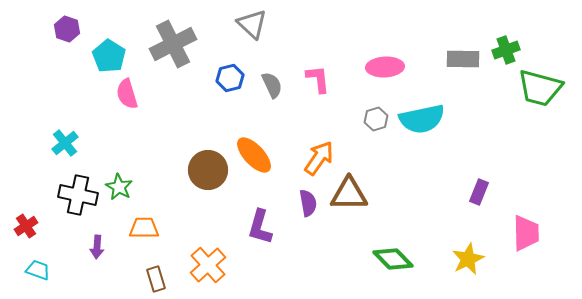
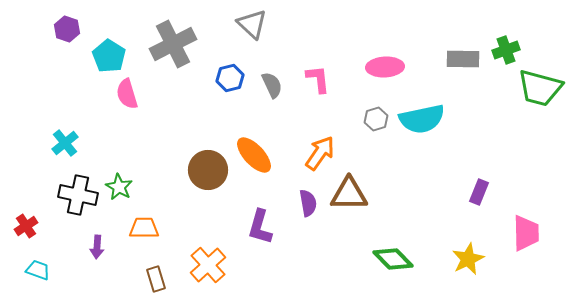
orange arrow: moved 1 px right, 5 px up
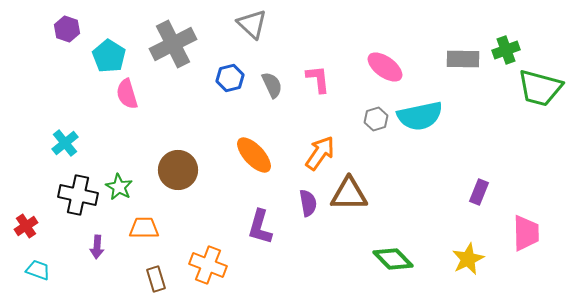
pink ellipse: rotated 39 degrees clockwise
cyan semicircle: moved 2 px left, 3 px up
brown circle: moved 30 px left
orange cross: rotated 27 degrees counterclockwise
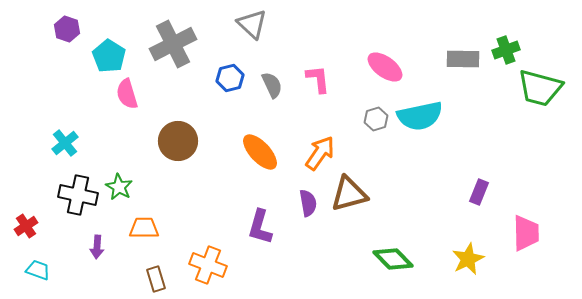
orange ellipse: moved 6 px right, 3 px up
brown circle: moved 29 px up
brown triangle: rotated 15 degrees counterclockwise
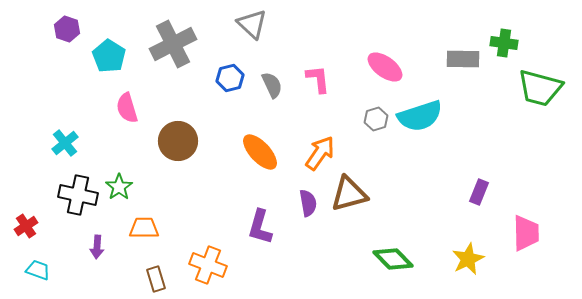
green cross: moved 2 px left, 7 px up; rotated 28 degrees clockwise
pink semicircle: moved 14 px down
cyan semicircle: rotated 6 degrees counterclockwise
green star: rotated 8 degrees clockwise
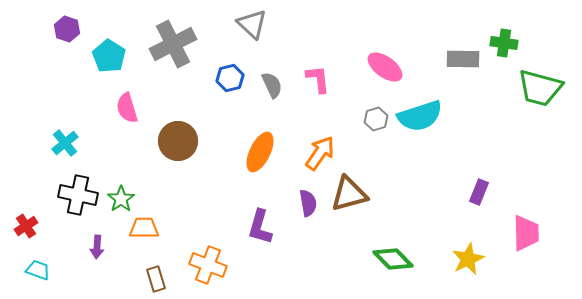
orange ellipse: rotated 69 degrees clockwise
green star: moved 2 px right, 12 px down
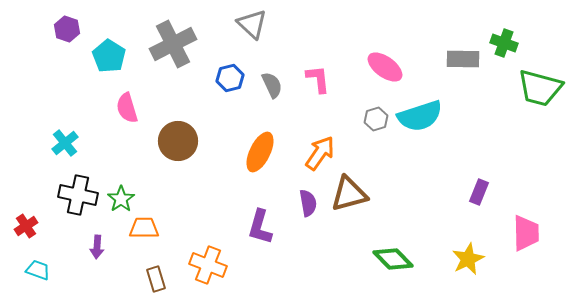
green cross: rotated 12 degrees clockwise
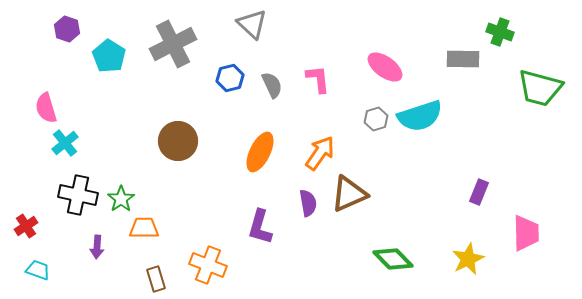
green cross: moved 4 px left, 11 px up
pink semicircle: moved 81 px left
brown triangle: rotated 9 degrees counterclockwise
